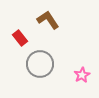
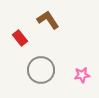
gray circle: moved 1 px right, 6 px down
pink star: rotated 21 degrees clockwise
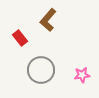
brown L-shape: rotated 105 degrees counterclockwise
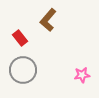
gray circle: moved 18 px left
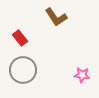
brown L-shape: moved 8 px right, 3 px up; rotated 75 degrees counterclockwise
pink star: rotated 14 degrees clockwise
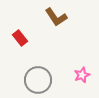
gray circle: moved 15 px right, 10 px down
pink star: rotated 28 degrees counterclockwise
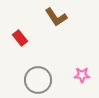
pink star: rotated 21 degrees clockwise
